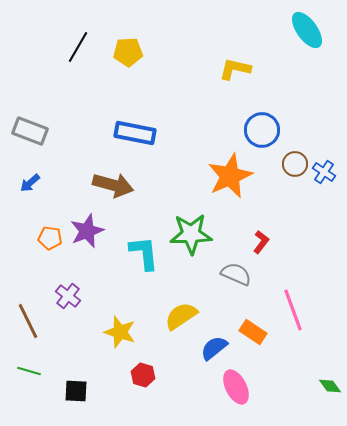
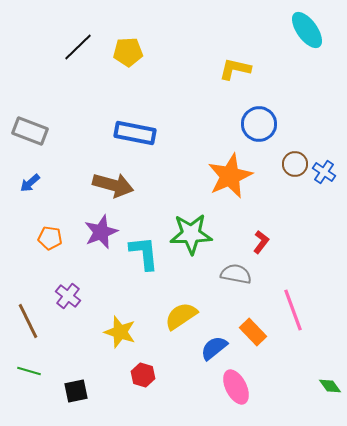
black line: rotated 16 degrees clockwise
blue circle: moved 3 px left, 6 px up
purple star: moved 14 px right, 1 px down
gray semicircle: rotated 12 degrees counterclockwise
orange rectangle: rotated 12 degrees clockwise
black square: rotated 15 degrees counterclockwise
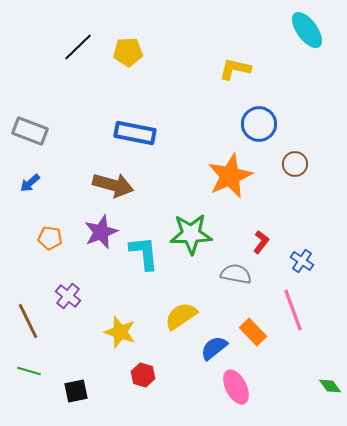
blue cross: moved 22 px left, 89 px down
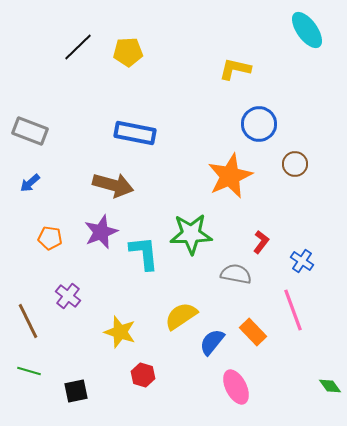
blue semicircle: moved 2 px left, 6 px up; rotated 12 degrees counterclockwise
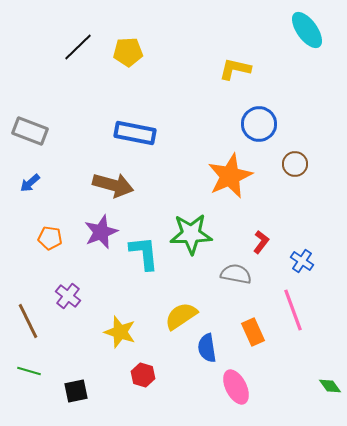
orange rectangle: rotated 20 degrees clockwise
blue semicircle: moved 5 px left, 6 px down; rotated 48 degrees counterclockwise
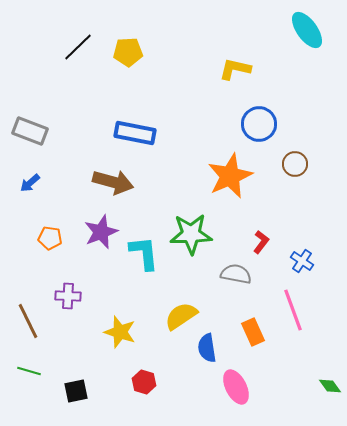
brown arrow: moved 3 px up
purple cross: rotated 35 degrees counterclockwise
red hexagon: moved 1 px right, 7 px down
